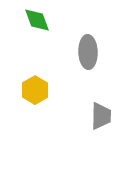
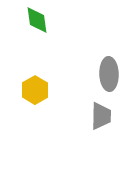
green diamond: rotated 12 degrees clockwise
gray ellipse: moved 21 px right, 22 px down
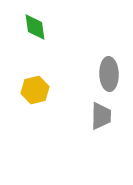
green diamond: moved 2 px left, 7 px down
yellow hexagon: rotated 16 degrees clockwise
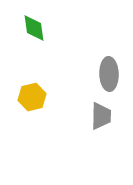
green diamond: moved 1 px left, 1 px down
yellow hexagon: moved 3 px left, 7 px down
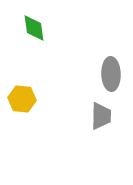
gray ellipse: moved 2 px right
yellow hexagon: moved 10 px left, 2 px down; rotated 20 degrees clockwise
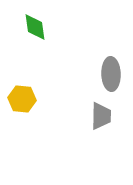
green diamond: moved 1 px right, 1 px up
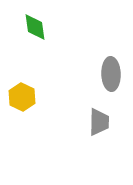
yellow hexagon: moved 2 px up; rotated 20 degrees clockwise
gray trapezoid: moved 2 px left, 6 px down
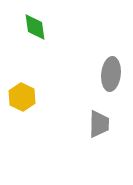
gray ellipse: rotated 8 degrees clockwise
gray trapezoid: moved 2 px down
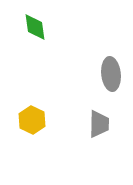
gray ellipse: rotated 12 degrees counterclockwise
yellow hexagon: moved 10 px right, 23 px down
